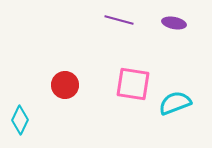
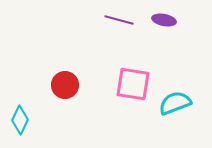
purple ellipse: moved 10 px left, 3 px up
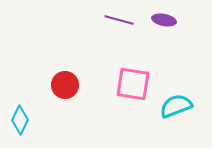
cyan semicircle: moved 1 px right, 3 px down
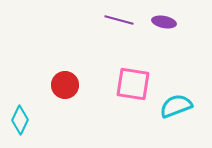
purple ellipse: moved 2 px down
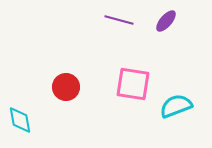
purple ellipse: moved 2 px right, 1 px up; rotated 60 degrees counterclockwise
red circle: moved 1 px right, 2 px down
cyan diamond: rotated 36 degrees counterclockwise
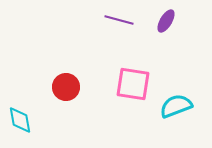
purple ellipse: rotated 10 degrees counterclockwise
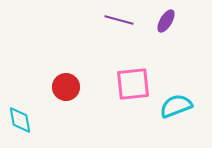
pink square: rotated 15 degrees counterclockwise
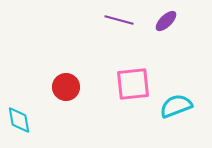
purple ellipse: rotated 15 degrees clockwise
cyan diamond: moved 1 px left
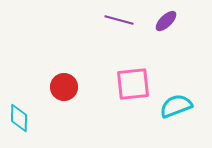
red circle: moved 2 px left
cyan diamond: moved 2 px up; rotated 12 degrees clockwise
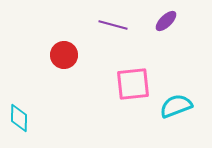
purple line: moved 6 px left, 5 px down
red circle: moved 32 px up
